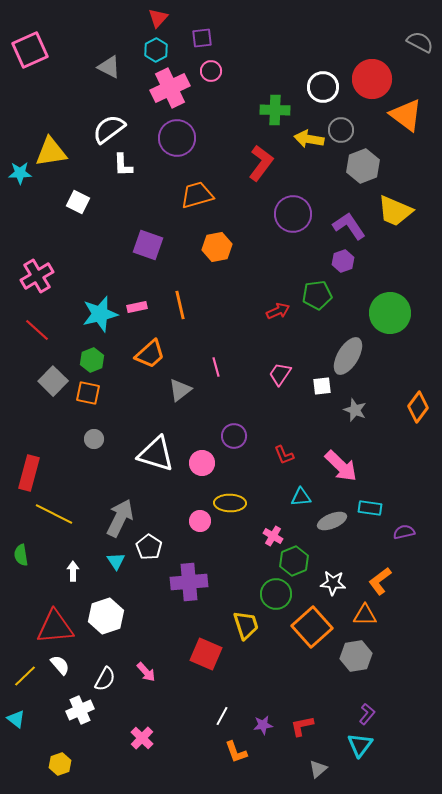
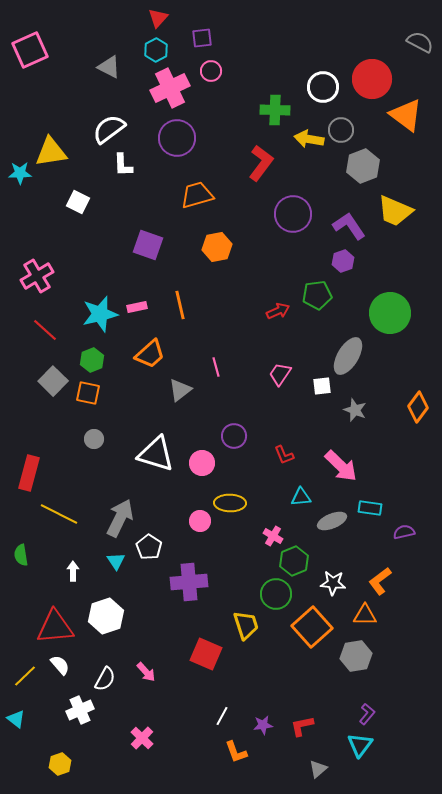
red line at (37, 330): moved 8 px right
yellow line at (54, 514): moved 5 px right
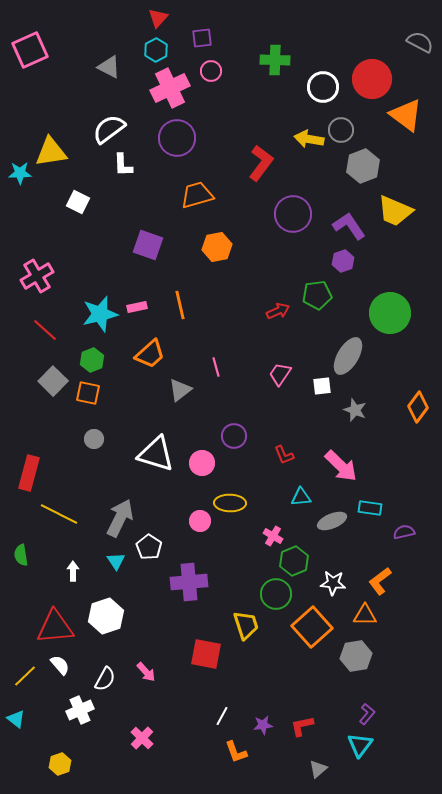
green cross at (275, 110): moved 50 px up
red square at (206, 654): rotated 12 degrees counterclockwise
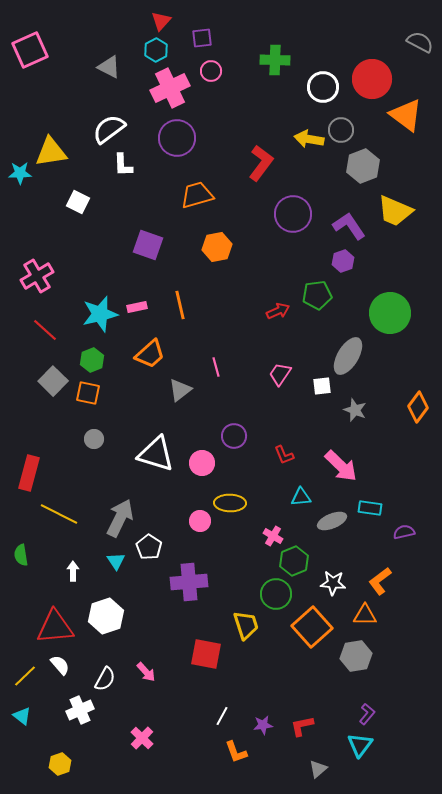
red triangle at (158, 18): moved 3 px right, 3 px down
cyan triangle at (16, 719): moved 6 px right, 3 px up
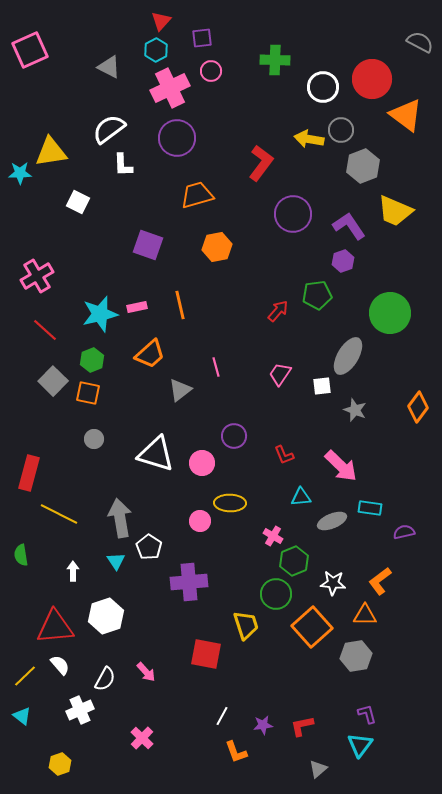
red arrow at (278, 311): rotated 25 degrees counterclockwise
gray arrow at (120, 518): rotated 36 degrees counterclockwise
purple L-shape at (367, 714): rotated 55 degrees counterclockwise
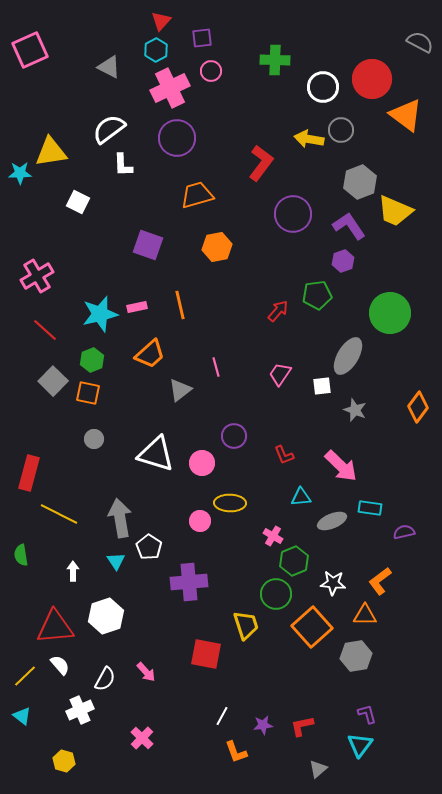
gray hexagon at (363, 166): moved 3 px left, 16 px down
yellow hexagon at (60, 764): moved 4 px right, 3 px up; rotated 25 degrees counterclockwise
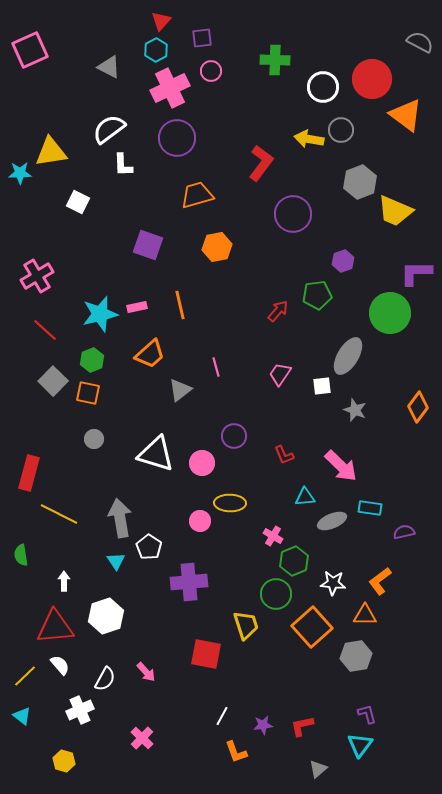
purple L-shape at (349, 226): moved 67 px right, 47 px down; rotated 56 degrees counterclockwise
cyan triangle at (301, 497): moved 4 px right
white arrow at (73, 571): moved 9 px left, 10 px down
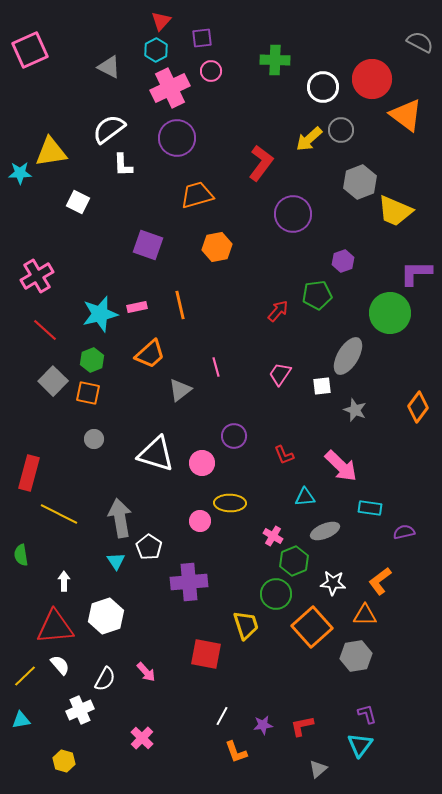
yellow arrow at (309, 139): rotated 52 degrees counterclockwise
gray ellipse at (332, 521): moved 7 px left, 10 px down
cyan triangle at (22, 716): moved 1 px left, 4 px down; rotated 48 degrees counterclockwise
